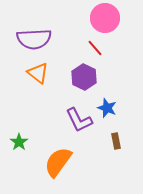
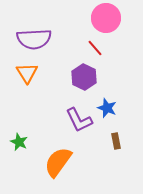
pink circle: moved 1 px right
orange triangle: moved 11 px left; rotated 20 degrees clockwise
green star: rotated 12 degrees counterclockwise
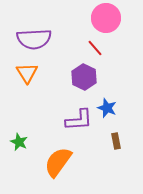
purple L-shape: rotated 68 degrees counterclockwise
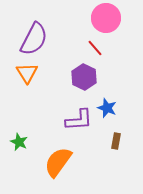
purple semicircle: rotated 60 degrees counterclockwise
brown rectangle: rotated 21 degrees clockwise
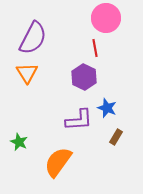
purple semicircle: moved 1 px left, 1 px up
red line: rotated 30 degrees clockwise
brown rectangle: moved 4 px up; rotated 21 degrees clockwise
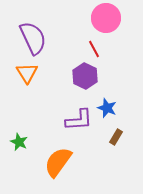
purple semicircle: rotated 52 degrees counterclockwise
red line: moved 1 px left, 1 px down; rotated 18 degrees counterclockwise
purple hexagon: moved 1 px right, 1 px up
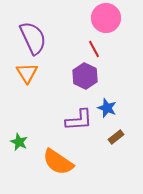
brown rectangle: rotated 21 degrees clockwise
orange semicircle: rotated 92 degrees counterclockwise
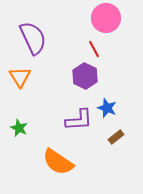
orange triangle: moved 7 px left, 4 px down
green star: moved 14 px up
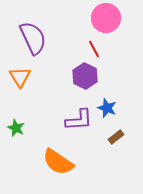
green star: moved 3 px left
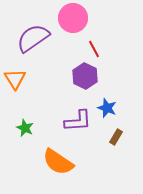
pink circle: moved 33 px left
purple semicircle: rotated 100 degrees counterclockwise
orange triangle: moved 5 px left, 2 px down
purple L-shape: moved 1 px left, 1 px down
green star: moved 9 px right
brown rectangle: rotated 21 degrees counterclockwise
